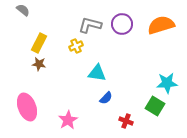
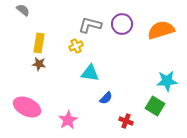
orange semicircle: moved 5 px down
yellow rectangle: rotated 18 degrees counterclockwise
cyan triangle: moved 7 px left
cyan star: moved 2 px up
pink ellipse: rotated 44 degrees counterclockwise
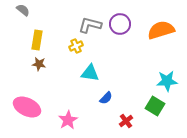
purple circle: moved 2 px left
yellow rectangle: moved 2 px left, 3 px up
red cross: rotated 32 degrees clockwise
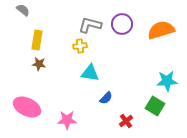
purple circle: moved 2 px right
yellow cross: moved 4 px right; rotated 16 degrees clockwise
pink star: moved 1 px left; rotated 30 degrees clockwise
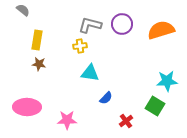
pink ellipse: rotated 24 degrees counterclockwise
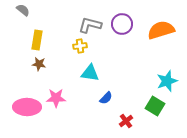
cyan star: rotated 15 degrees counterclockwise
pink star: moved 11 px left, 22 px up
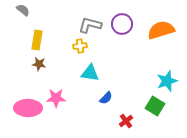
pink ellipse: moved 1 px right, 1 px down
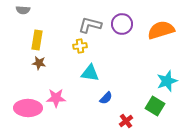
gray semicircle: rotated 144 degrees clockwise
brown star: moved 1 px up
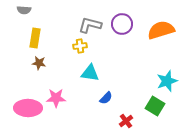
gray semicircle: moved 1 px right
yellow rectangle: moved 2 px left, 2 px up
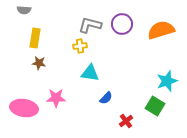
pink ellipse: moved 4 px left; rotated 8 degrees clockwise
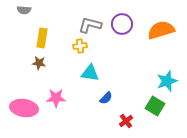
yellow rectangle: moved 7 px right
